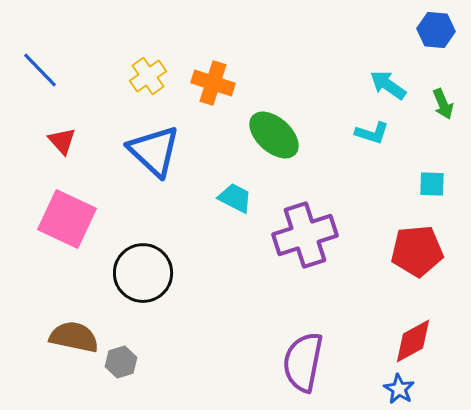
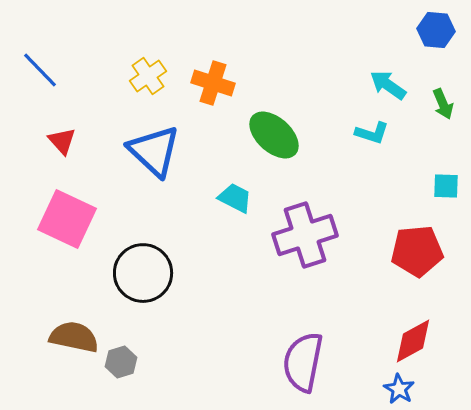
cyan square: moved 14 px right, 2 px down
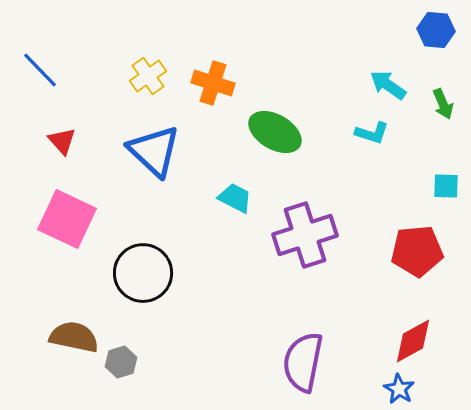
green ellipse: moved 1 px right, 3 px up; rotated 12 degrees counterclockwise
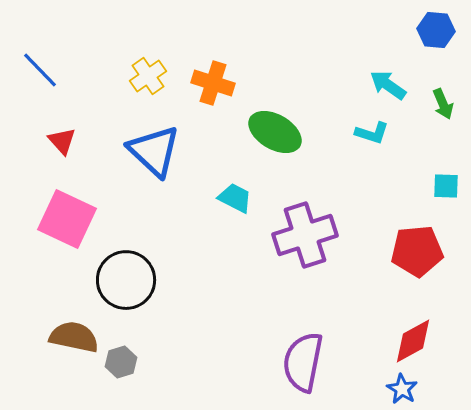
black circle: moved 17 px left, 7 px down
blue star: moved 3 px right
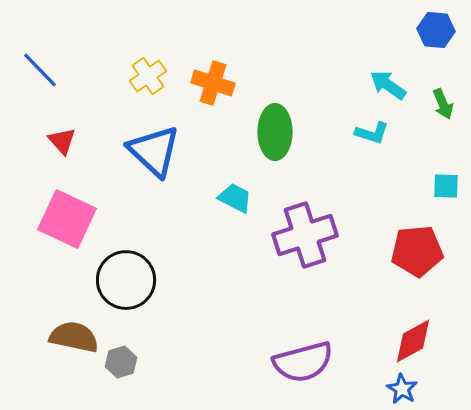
green ellipse: rotated 60 degrees clockwise
purple semicircle: rotated 116 degrees counterclockwise
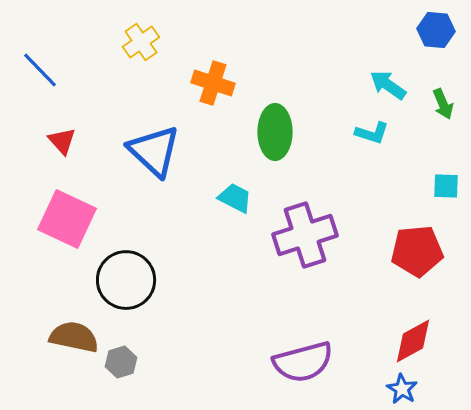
yellow cross: moved 7 px left, 34 px up
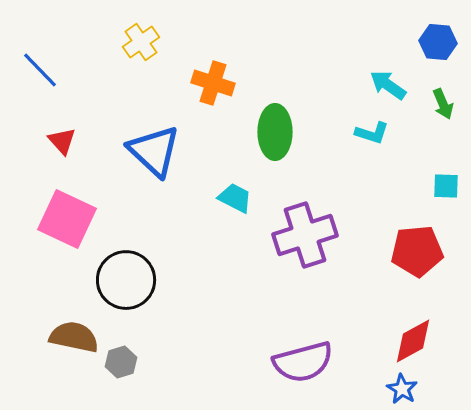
blue hexagon: moved 2 px right, 12 px down
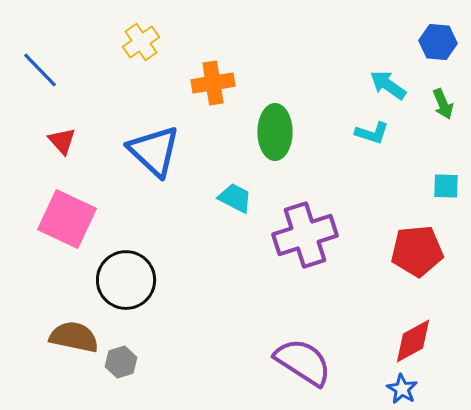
orange cross: rotated 27 degrees counterclockwise
purple semicircle: rotated 132 degrees counterclockwise
